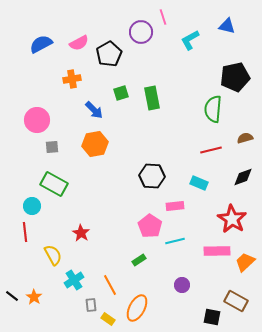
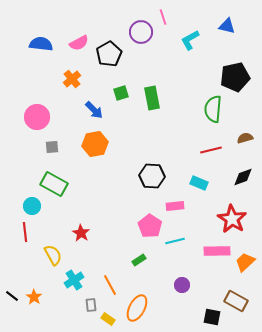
blue semicircle at (41, 44): rotated 35 degrees clockwise
orange cross at (72, 79): rotated 30 degrees counterclockwise
pink circle at (37, 120): moved 3 px up
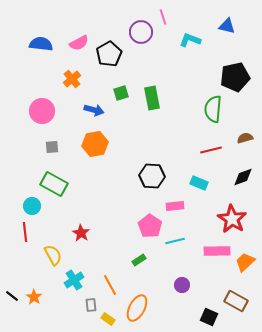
cyan L-shape at (190, 40): rotated 50 degrees clockwise
blue arrow at (94, 110): rotated 30 degrees counterclockwise
pink circle at (37, 117): moved 5 px right, 6 px up
black square at (212, 317): moved 3 px left; rotated 12 degrees clockwise
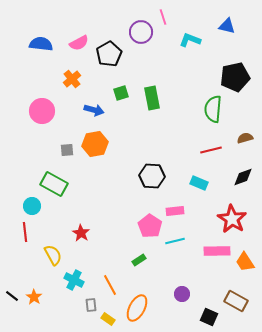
gray square at (52, 147): moved 15 px right, 3 px down
pink rectangle at (175, 206): moved 5 px down
orange trapezoid at (245, 262): rotated 80 degrees counterclockwise
cyan cross at (74, 280): rotated 30 degrees counterclockwise
purple circle at (182, 285): moved 9 px down
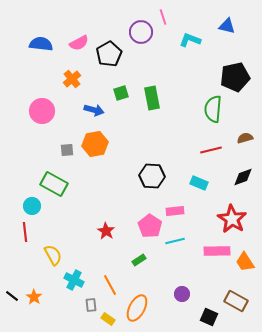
red star at (81, 233): moved 25 px right, 2 px up
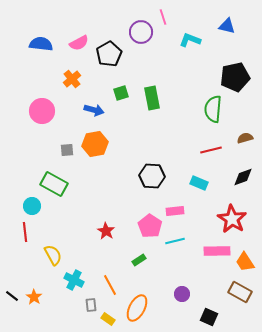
brown rectangle at (236, 301): moved 4 px right, 9 px up
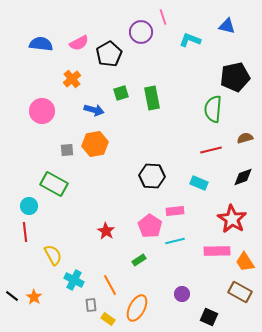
cyan circle at (32, 206): moved 3 px left
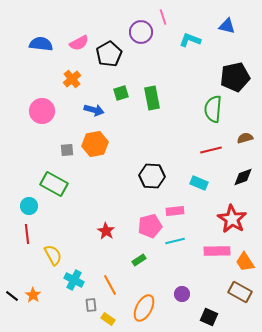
pink pentagon at (150, 226): rotated 25 degrees clockwise
red line at (25, 232): moved 2 px right, 2 px down
orange star at (34, 297): moved 1 px left, 2 px up
orange ellipse at (137, 308): moved 7 px right
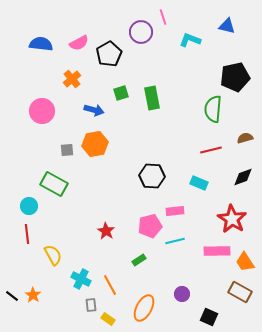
cyan cross at (74, 280): moved 7 px right, 1 px up
